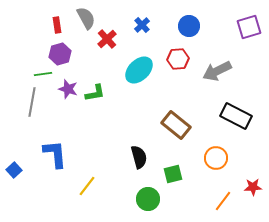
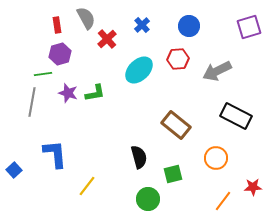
purple star: moved 4 px down
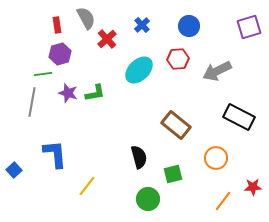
black rectangle: moved 3 px right, 1 px down
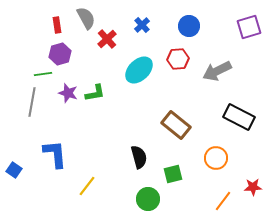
blue square: rotated 14 degrees counterclockwise
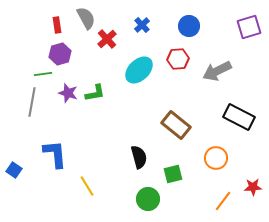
yellow line: rotated 70 degrees counterclockwise
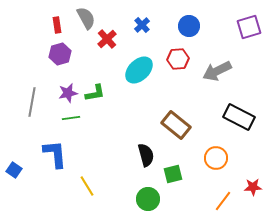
green line: moved 28 px right, 44 px down
purple star: rotated 30 degrees counterclockwise
black semicircle: moved 7 px right, 2 px up
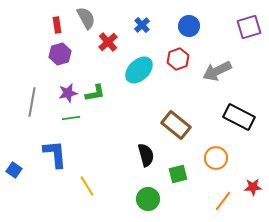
red cross: moved 1 px right, 3 px down
red hexagon: rotated 15 degrees counterclockwise
green square: moved 5 px right
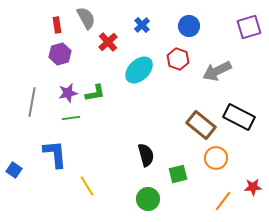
red hexagon: rotated 20 degrees counterclockwise
brown rectangle: moved 25 px right
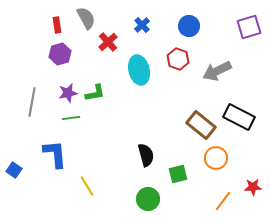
cyan ellipse: rotated 60 degrees counterclockwise
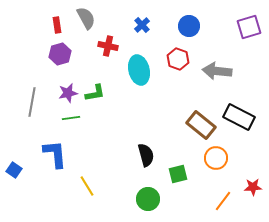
red cross: moved 4 px down; rotated 36 degrees counterclockwise
gray arrow: rotated 32 degrees clockwise
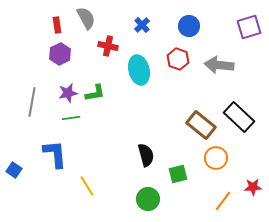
purple hexagon: rotated 10 degrees counterclockwise
gray arrow: moved 2 px right, 6 px up
black rectangle: rotated 16 degrees clockwise
